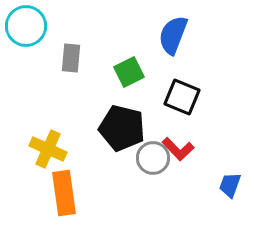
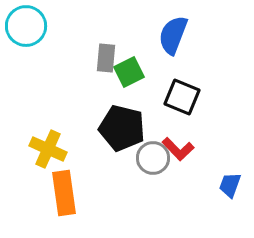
gray rectangle: moved 35 px right
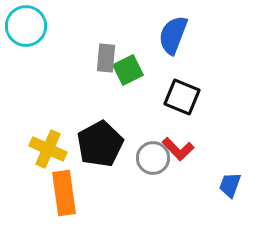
green square: moved 1 px left, 2 px up
black pentagon: moved 22 px left, 16 px down; rotated 30 degrees clockwise
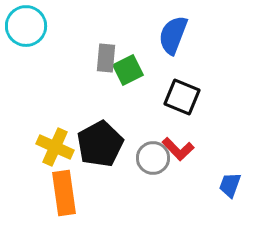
yellow cross: moved 7 px right, 2 px up
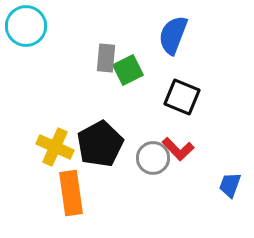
orange rectangle: moved 7 px right
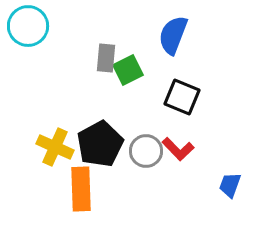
cyan circle: moved 2 px right
gray circle: moved 7 px left, 7 px up
orange rectangle: moved 10 px right, 4 px up; rotated 6 degrees clockwise
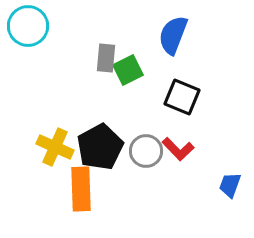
black pentagon: moved 3 px down
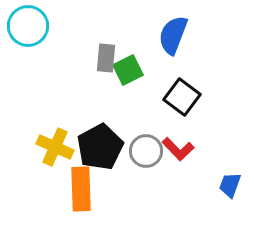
black square: rotated 15 degrees clockwise
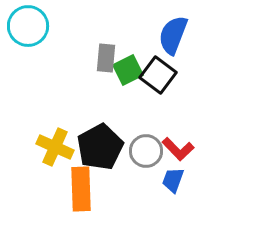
black square: moved 24 px left, 22 px up
blue trapezoid: moved 57 px left, 5 px up
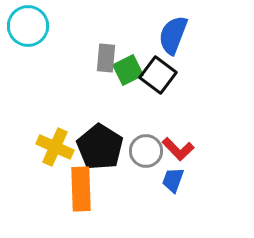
black pentagon: rotated 12 degrees counterclockwise
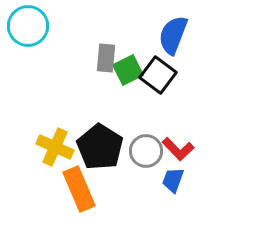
orange rectangle: moved 2 px left; rotated 21 degrees counterclockwise
